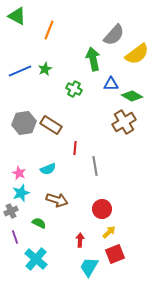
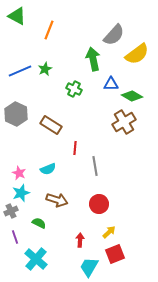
gray hexagon: moved 8 px left, 9 px up; rotated 25 degrees counterclockwise
red circle: moved 3 px left, 5 px up
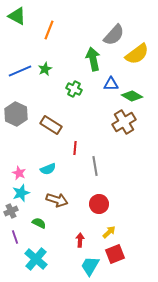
cyan trapezoid: moved 1 px right, 1 px up
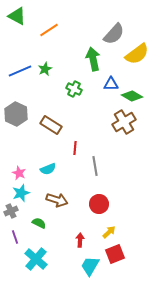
orange line: rotated 36 degrees clockwise
gray semicircle: moved 1 px up
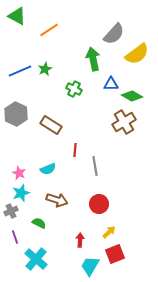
red line: moved 2 px down
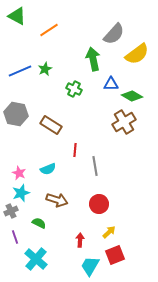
gray hexagon: rotated 15 degrees counterclockwise
red square: moved 1 px down
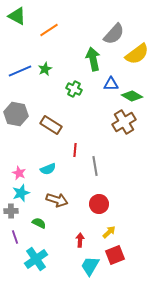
gray cross: rotated 24 degrees clockwise
cyan cross: rotated 15 degrees clockwise
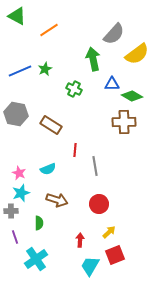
blue triangle: moved 1 px right
brown cross: rotated 30 degrees clockwise
green semicircle: rotated 64 degrees clockwise
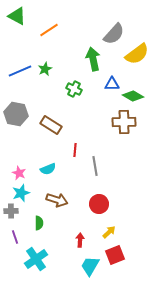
green diamond: moved 1 px right
